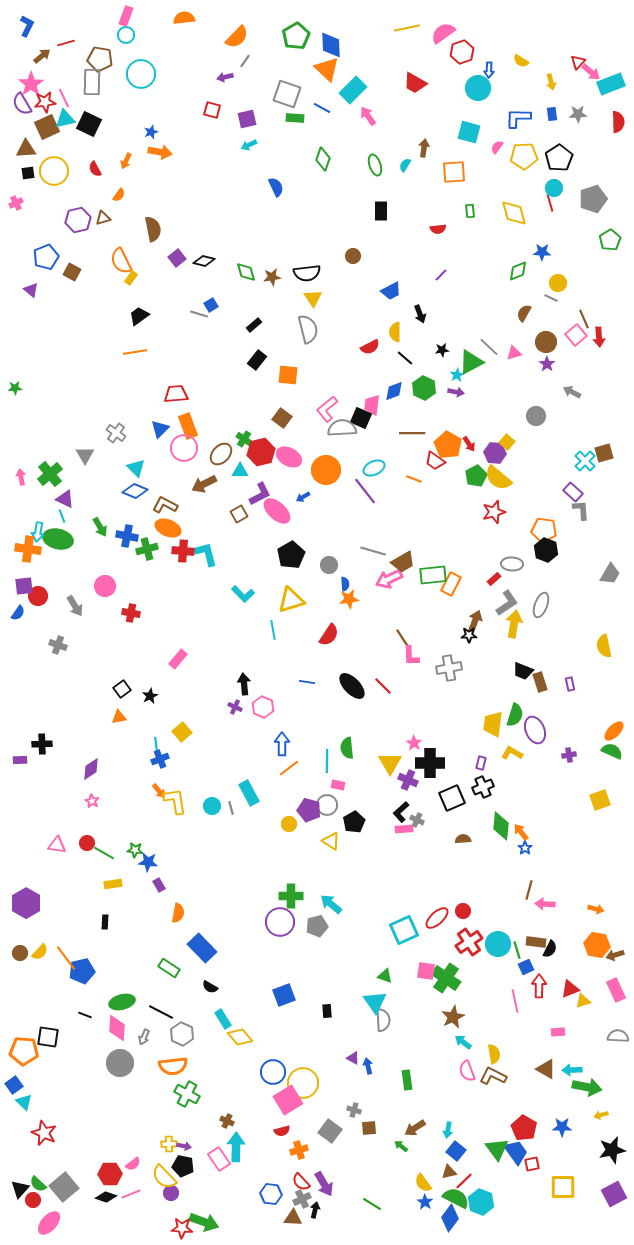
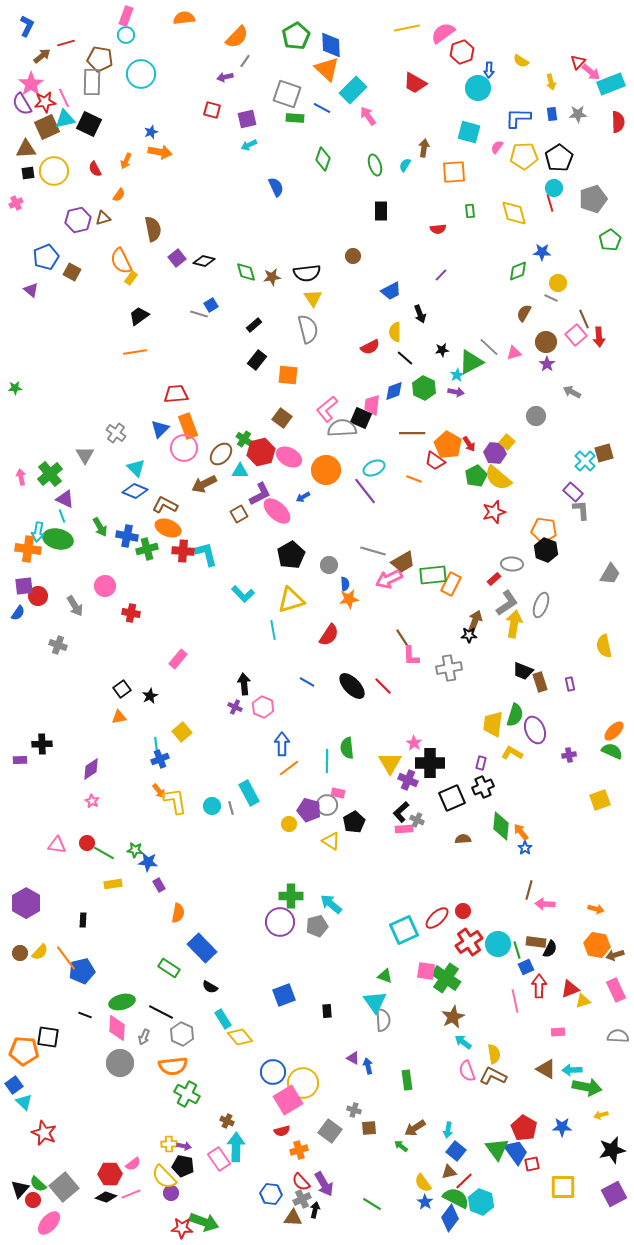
blue line at (307, 682): rotated 21 degrees clockwise
pink rectangle at (338, 785): moved 8 px down
black rectangle at (105, 922): moved 22 px left, 2 px up
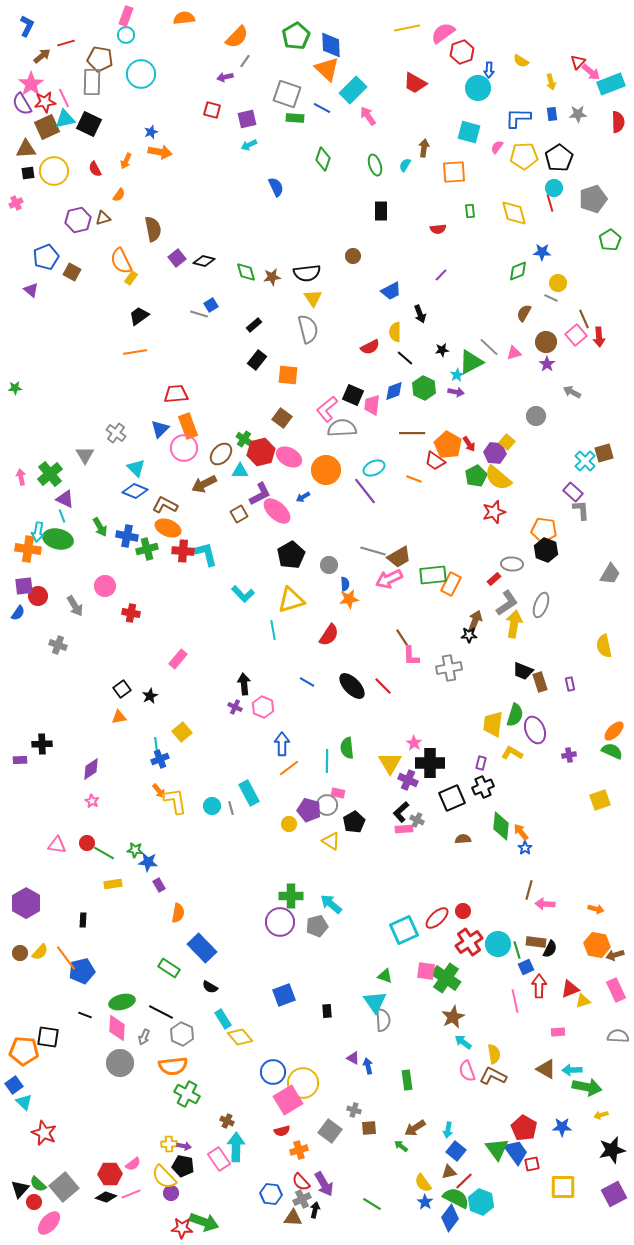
black square at (361, 418): moved 8 px left, 23 px up
brown trapezoid at (403, 562): moved 4 px left, 5 px up
red circle at (33, 1200): moved 1 px right, 2 px down
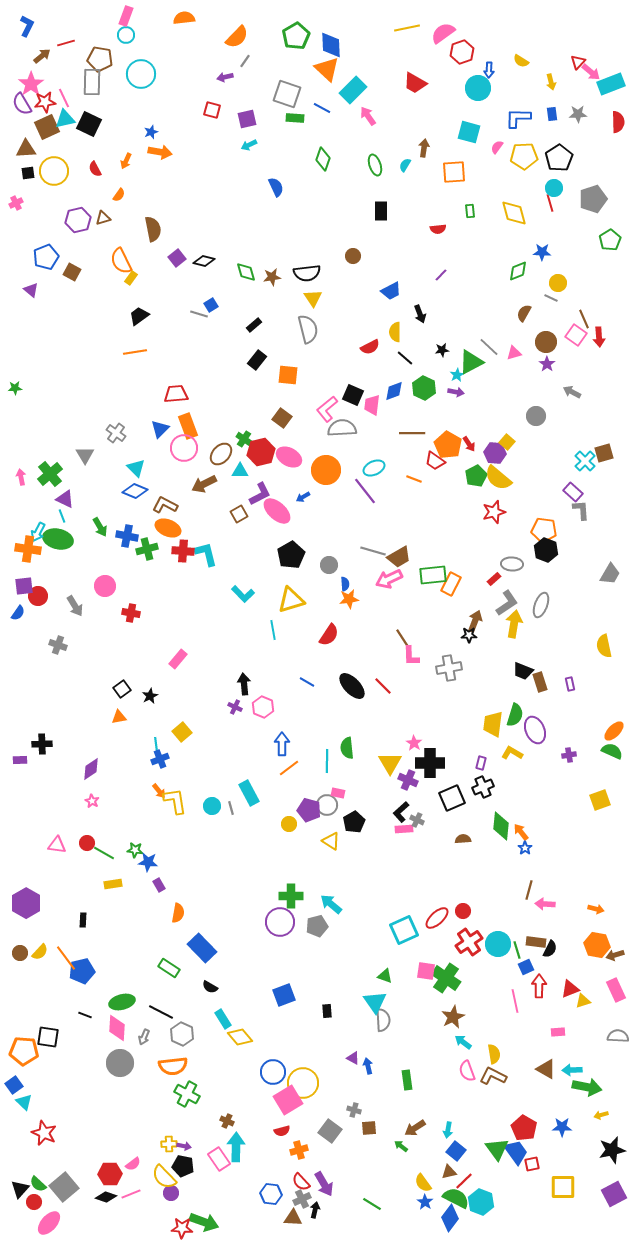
pink square at (576, 335): rotated 15 degrees counterclockwise
cyan arrow at (38, 532): rotated 18 degrees clockwise
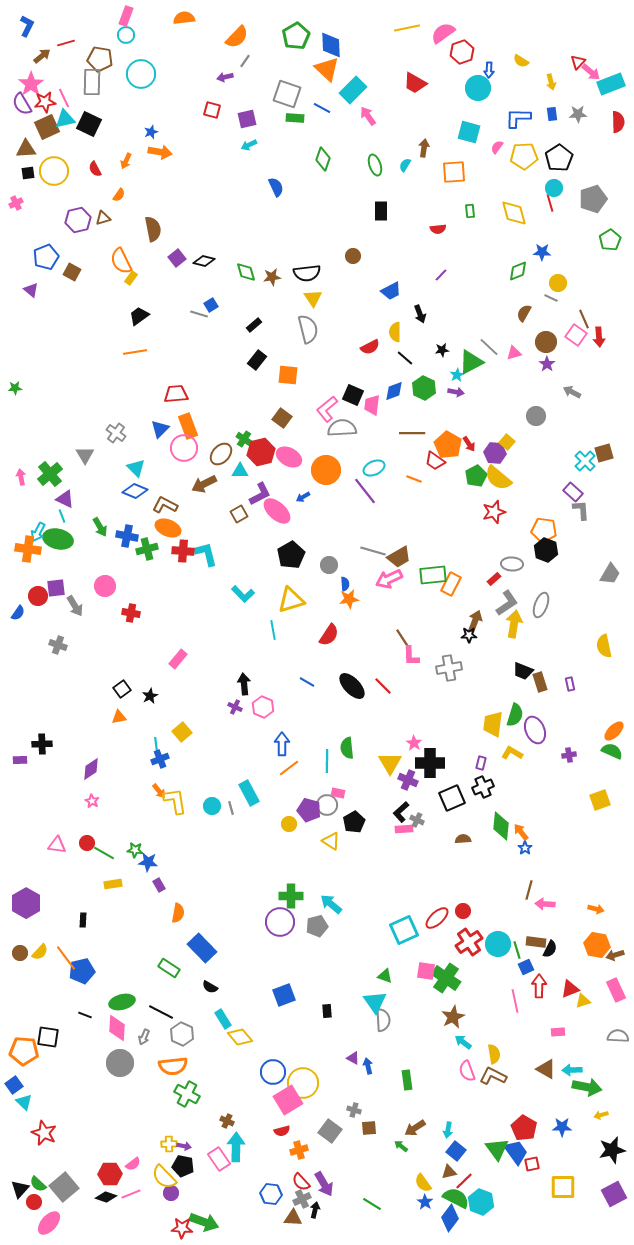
purple square at (24, 586): moved 32 px right, 2 px down
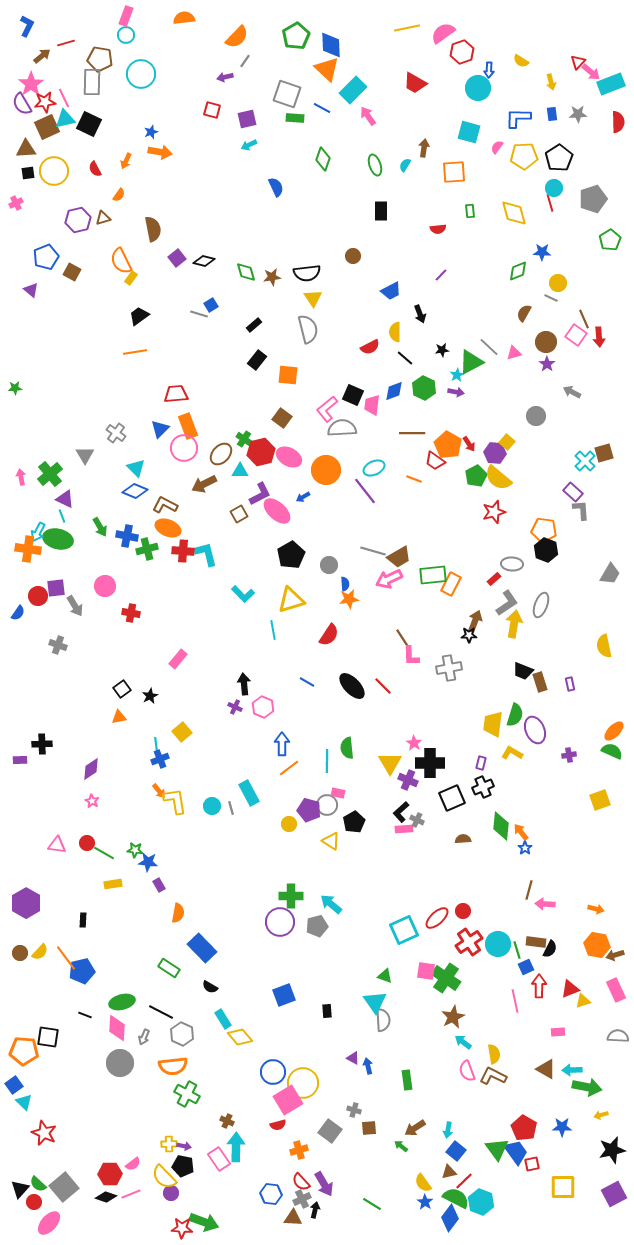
red semicircle at (282, 1131): moved 4 px left, 6 px up
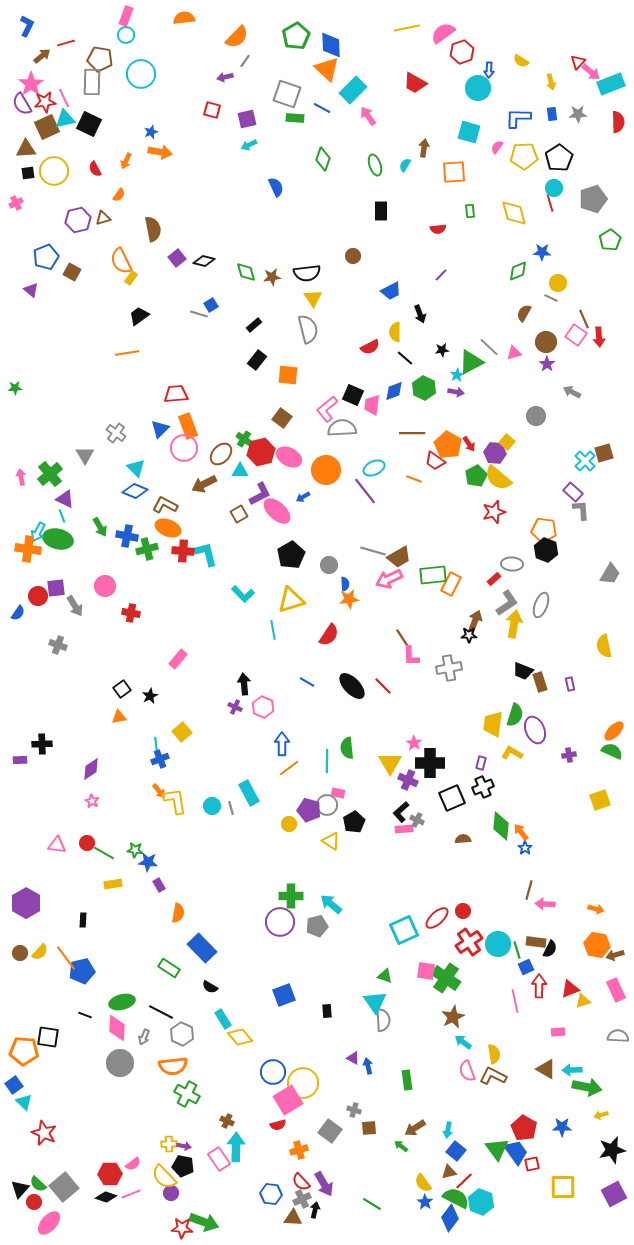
orange line at (135, 352): moved 8 px left, 1 px down
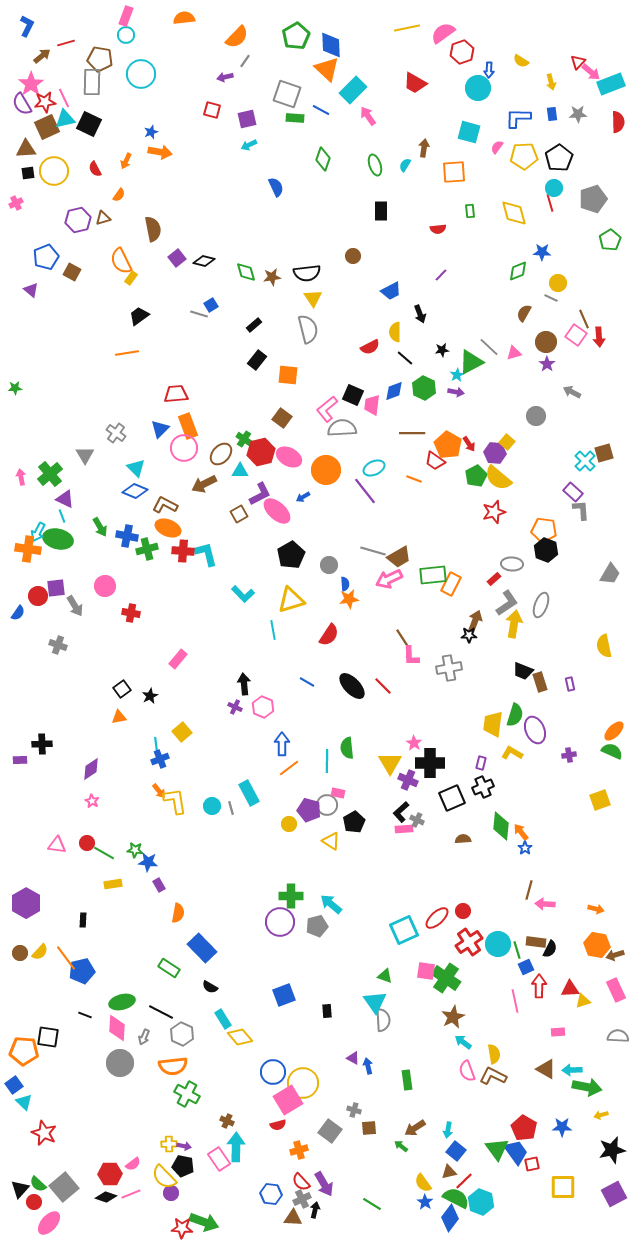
blue line at (322, 108): moved 1 px left, 2 px down
red triangle at (570, 989): rotated 18 degrees clockwise
